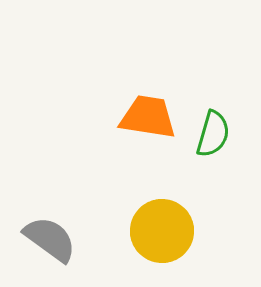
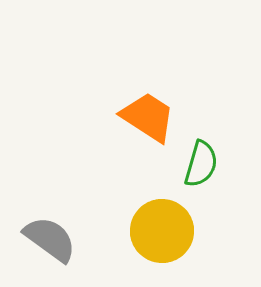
orange trapezoid: rotated 24 degrees clockwise
green semicircle: moved 12 px left, 30 px down
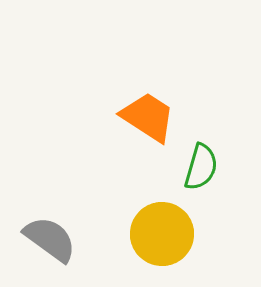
green semicircle: moved 3 px down
yellow circle: moved 3 px down
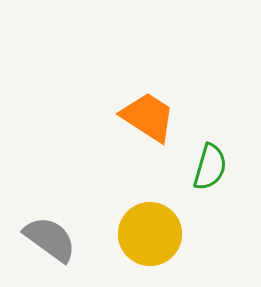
green semicircle: moved 9 px right
yellow circle: moved 12 px left
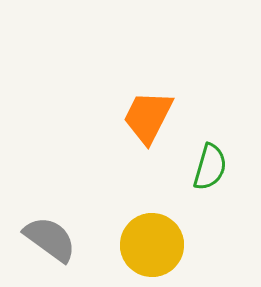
orange trapezoid: rotated 96 degrees counterclockwise
yellow circle: moved 2 px right, 11 px down
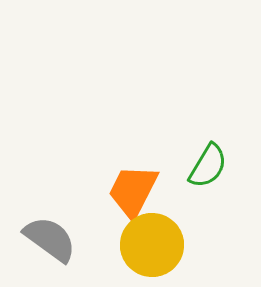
orange trapezoid: moved 15 px left, 74 px down
green semicircle: moved 2 px left, 1 px up; rotated 15 degrees clockwise
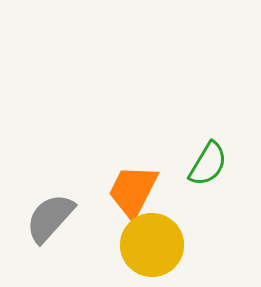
green semicircle: moved 2 px up
gray semicircle: moved 21 px up; rotated 84 degrees counterclockwise
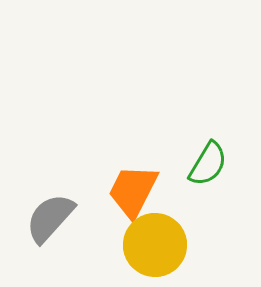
yellow circle: moved 3 px right
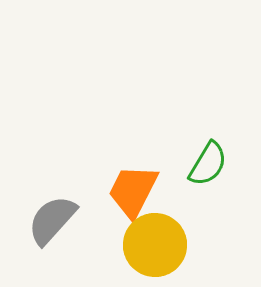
gray semicircle: moved 2 px right, 2 px down
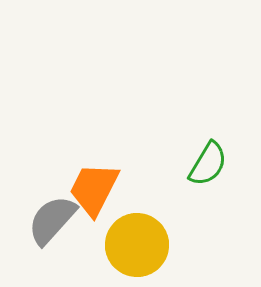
orange trapezoid: moved 39 px left, 2 px up
yellow circle: moved 18 px left
